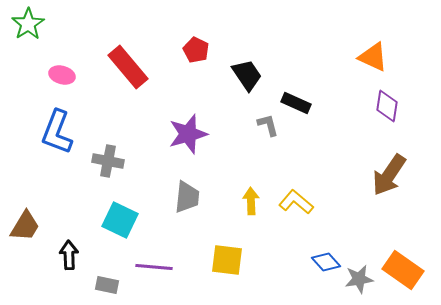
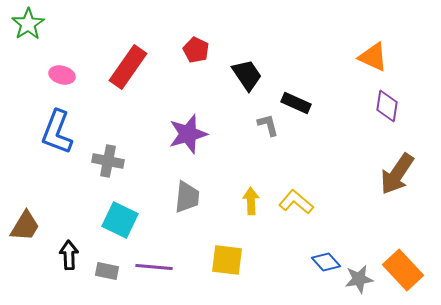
red rectangle: rotated 75 degrees clockwise
brown arrow: moved 8 px right, 1 px up
orange rectangle: rotated 12 degrees clockwise
gray rectangle: moved 14 px up
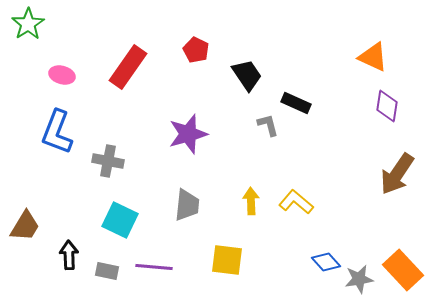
gray trapezoid: moved 8 px down
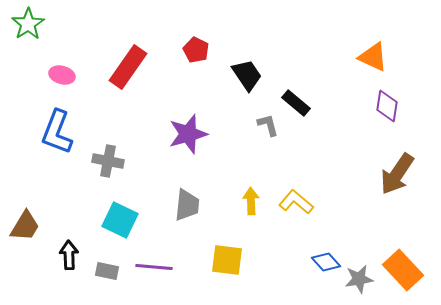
black rectangle: rotated 16 degrees clockwise
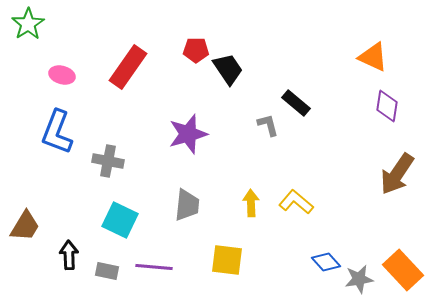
red pentagon: rotated 25 degrees counterclockwise
black trapezoid: moved 19 px left, 6 px up
yellow arrow: moved 2 px down
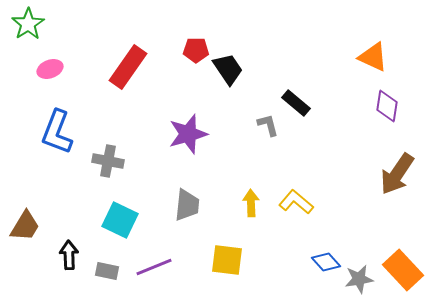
pink ellipse: moved 12 px left, 6 px up; rotated 35 degrees counterclockwise
purple line: rotated 27 degrees counterclockwise
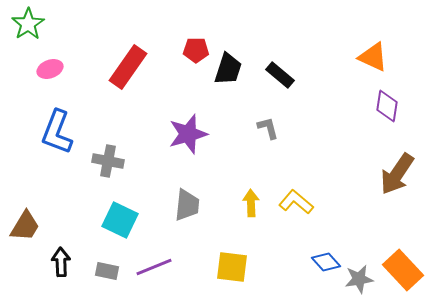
black trapezoid: rotated 52 degrees clockwise
black rectangle: moved 16 px left, 28 px up
gray L-shape: moved 3 px down
black arrow: moved 8 px left, 7 px down
yellow square: moved 5 px right, 7 px down
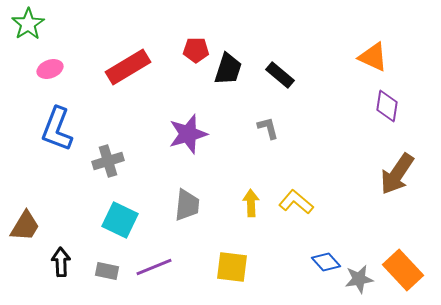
red rectangle: rotated 24 degrees clockwise
blue L-shape: moved 3 px up
gray cross: rotated 28 degrees counterclockwise
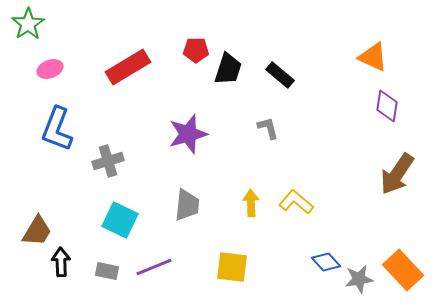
brown trapezoid: moved 12 px right, 5 px down
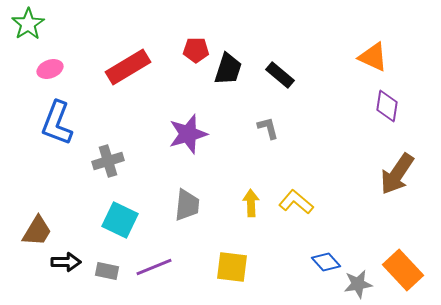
blue L-shape: moved 6 px up
black arrow: moved 5 px right; rotated 92 degrees clockwise
gray star: moved 1 px left, 5 px down
